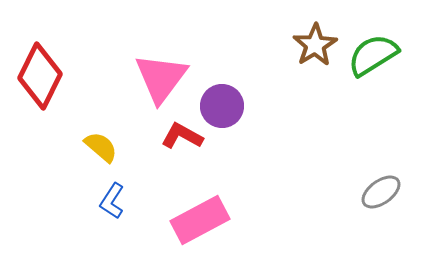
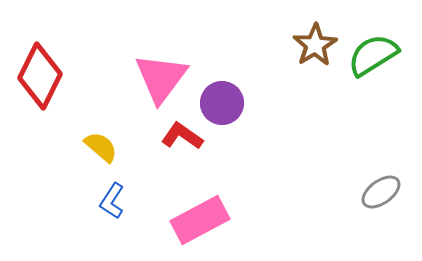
purple circle: moved 3 px up
red L-shape: rotated 6 degrees clockwise
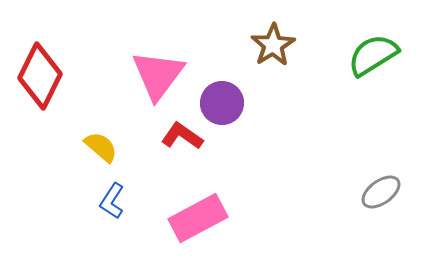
brown star: moved 42 px left
pink triangle: moved 3 px left, 3 px up
pink rectangle: moved 2 px left, 2 px up
